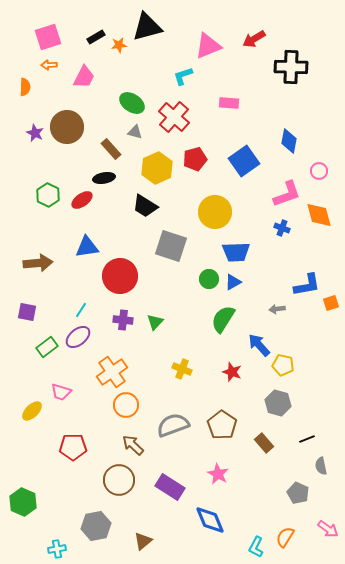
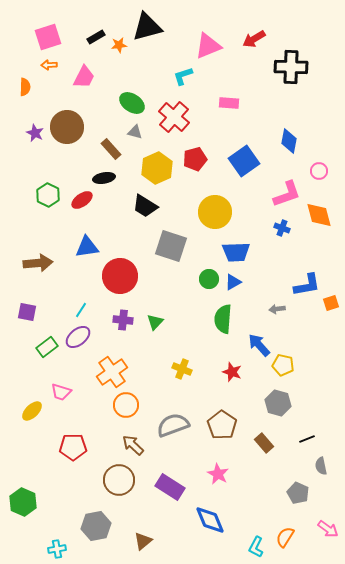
green semicircle at (223, 319): rotated 28 degrees counterclockwise
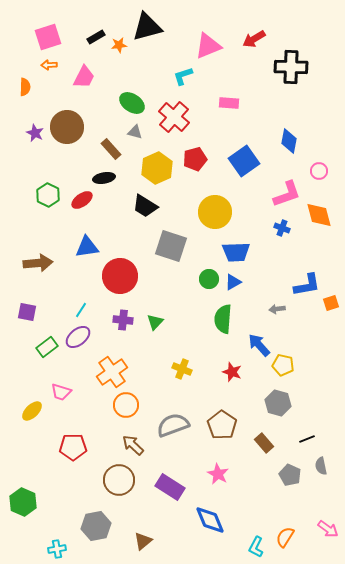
gray pentagon at (298, 493): moved 8 px left, 18 px up
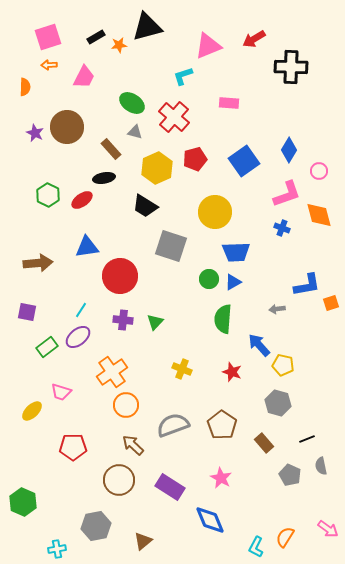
blue diamond at (289, 141): moved 9 px down; rotated 20 degrees clockwise
pink star at (218, 474): moved 3 px right, 4 px down
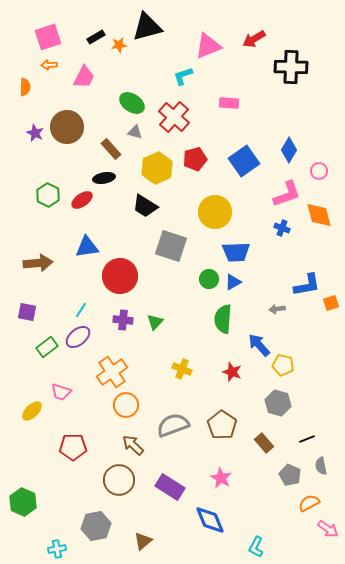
orange semicircle at (285, 537): moved 24 px right, 34 px up; rotated 30 degrees clockwise
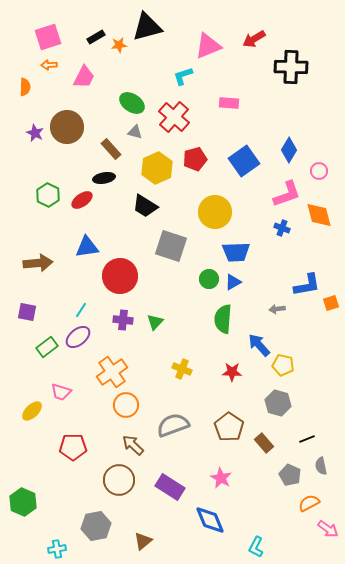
red star at (232, 372): rotated 18 degrees counterclockwise
brown pentagon at (222, 425): moved 7 px right, 2 px down
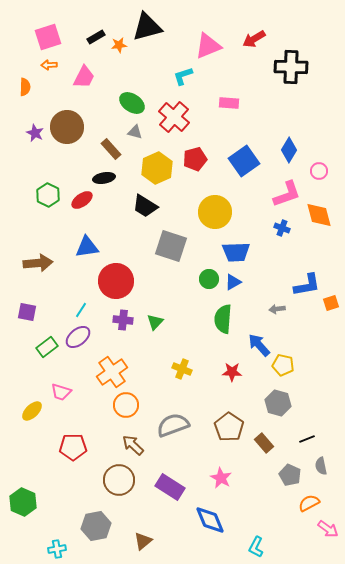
red circle at (120, 276): moved 4 px left, 5 px down
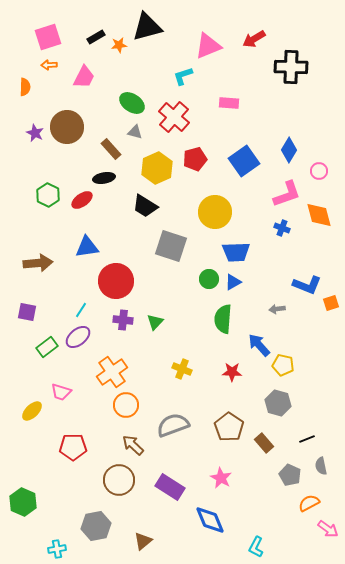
blue L-shape at (307, 285): rotated 32 degrees clockwise
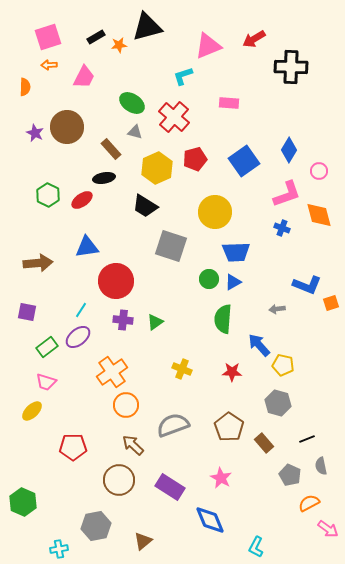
green triangle at (155, 322): rotated 12 degrees clockwise
pink trapezoid at (61, 392): moved 15 px left, 10 px up
cyan cross at (57, 549): moved 2 px right
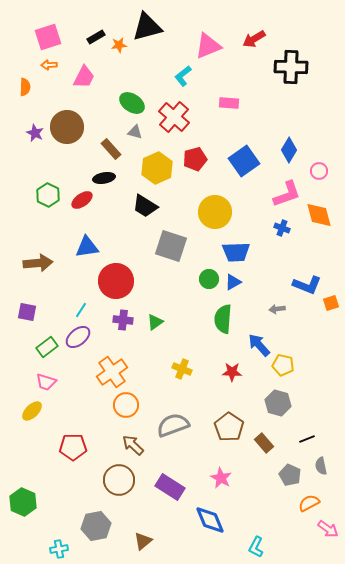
cyan L-shape at (183, 76): rotated 20 degrees counterclockwise
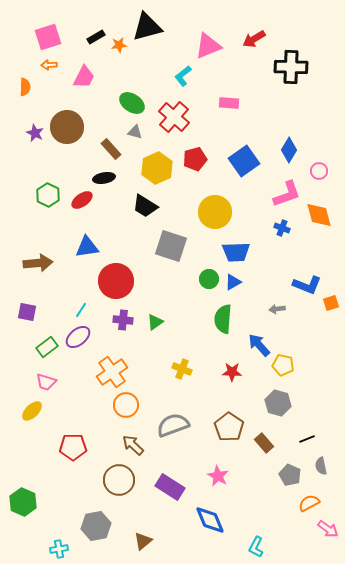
pink star at (221, 478): moved 3 px left, 2 px up
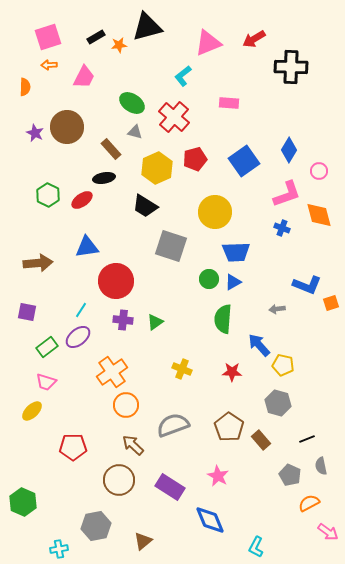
pink triangle at (208, 46): moved 3 px up
brown rectangle at (264, 443): moved 3 px left, 3 px up
pink arrow at (328, 529): moved 3 px down
